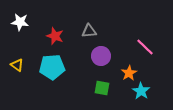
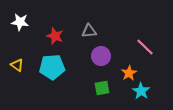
green square: rotated 21 degrees counterclockwise
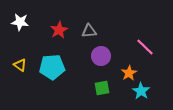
red star: moved 4 px right, 6 px up; rotated 24 degrees clockwise
yellow triangle: moved 3 px right
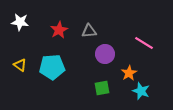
pink line: moved 1 px left, 4 px up; rotated 12 degrees counterclockwise
purple circle: moved 4 px right, 2 px up
cyan star: rotated 12 degrees counterclockwise
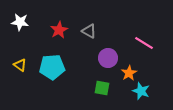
gray triangle: rotated 35 degrees clockwise
purple circle: moved 3 px right, 4 px down
green square: rotated 21 degrees clockwise
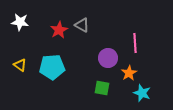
gray triangle: moved 7 px left, 6 px up
pink line: moved 9 px left; rotated 54 degrees clockwise
cyan star: moved 1 px right, 2 px down
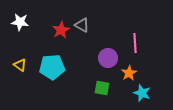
red star: moved 2 px right
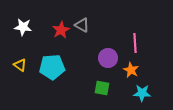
white star: moved 3 px right, 5 px down
orange star: moved 2 px right, 3 px up; rotated 14 degrees counterclockwise
cyan star: rotated 18 degrees counterclockwise
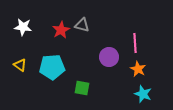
gray triangle: rotated 14 degrees counterclockwise
purple circle: moved 1 px right, 1 px up
orange star: moved 7 px right, 1 px up
green square: moved 20 px left
cyan star: moved 1 px right, 1 px down; rotated 18 degrees clockwise
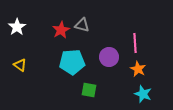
white star: moved 6 px left; rotated 30 degrees clockwise
cyan pentagon: moved 20 px right, 5 px up
green square: moved 7 px right, 2 px down
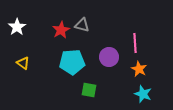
yellow triangle: moved 3 px right, 2 px up
orange star: moved 1 px right
